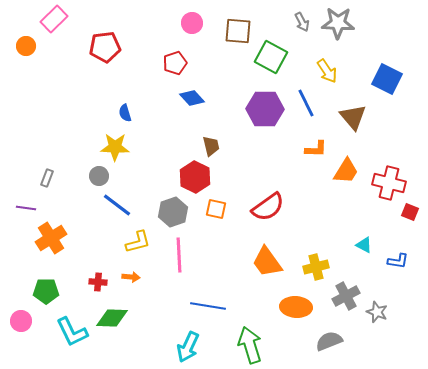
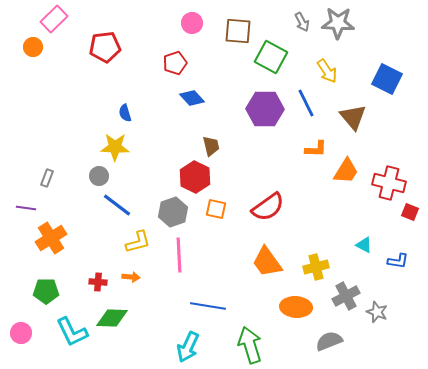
orange circle at (26, 46): moved 7 px right, 1 px down
pink circle at (21, 321): moved 12 px down
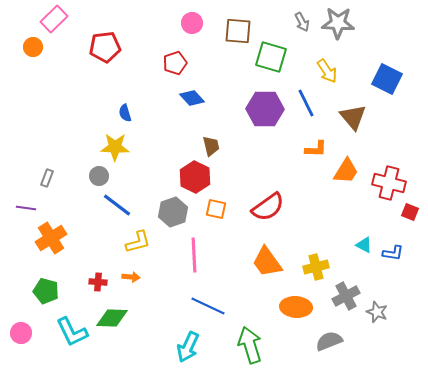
green square at (271, 57): rotated 12 degrees counterclockwise
pink line at (179, 255): moved 15 px right
blue L-shape at (398, 261): moved 5 px left, 8 px up
green pentagon at (46, 291): rotated 15 degrees clockwise
blue line at (208, 306): rotated 16 degrees clockwise
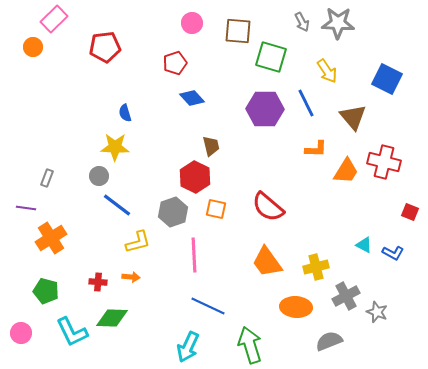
red cross at (389, 183): moved 5 px left, 21 px up
red semicircle at (268, 207): rotated 76 degrees clockwise
blue L-shape at (393, 253): rotated 20 degrees clockwise
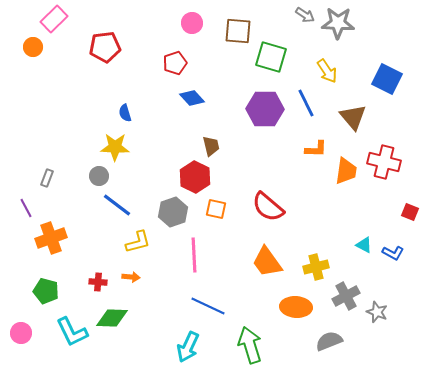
gray arrow at (302, 22): moved 3 px right, 7 px up; rotated 30 degrees counterclockwise
orange trapezoid at (346, 171): rotated 24 degrees counterclockwise
purple line at (26, 208): rotated 54 degrees clockwise
orange cross at (51, 238): rotated 12 degrees clockwise
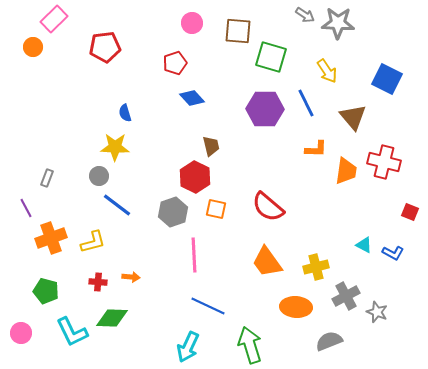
yellow L-shape at (138, 242): moved 45 px left
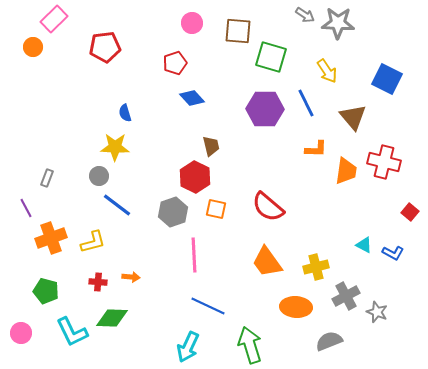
red square at (410, 212): rotated 18 degrees clockwise
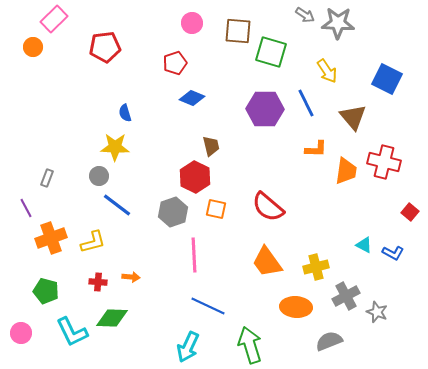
green square at (271, 57): moved 5 px up
blue diamond at (192, 98): rotated 25 degrees counterclockwise
